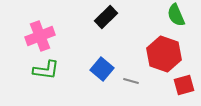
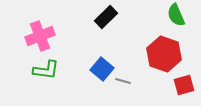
gray line: moved 8 px left
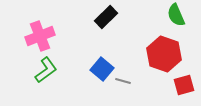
green L-shape: rotated 44 degrees counterclockwise
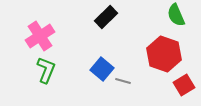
pink cross: rotated 12 degrees counterclockwise
green L-shape: rotated 32 degrees counterclockwise
red square: rotated 15 degrees counterclockwise
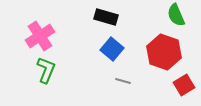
black rectangle: rotated 60 degrees clockwise
red hexagon: moved 2 px up
blue square: moved 10 px right, 20 px up
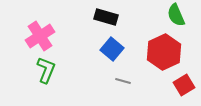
red hexagon: rotated 16 degrees clockwise
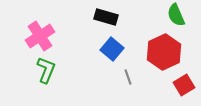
gray line: moved 5 px right, 4 px up; rotated 56 degrees clockwise
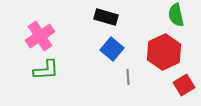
green semicircle: rotated 10 degrees clockwise
green L-shape: rotated 64 degrees clockwise
gray line: rotated 14 degrees clockwise
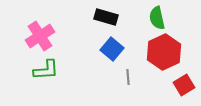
green semicircle: moved 19 px left, 3 px down
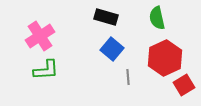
red hexagon: moved 1 px right, 6 px down
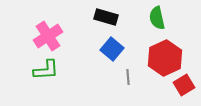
pink cross: moved 8 px right
